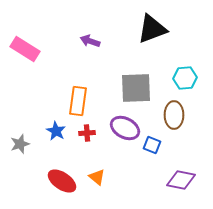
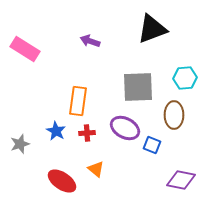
gray square: moved 2 px right, 1 px up
orange triangle: moved 1 px left, 8 px up
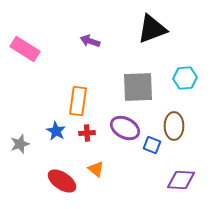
brown ellipse: moved 11 px down
purple diamond: rotated 8 degrees counterclockwise
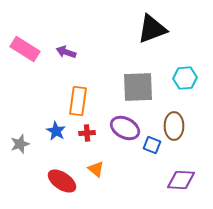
purple arrow: moved 24 px left, 11 px down
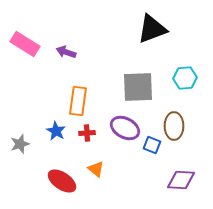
pink rectangle: moved 5 px up
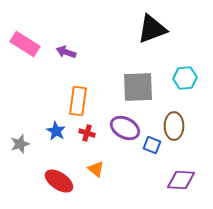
red cross: rotated 21 degrees clockwise
red ellipse: moved 3 px left
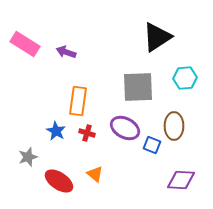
black triangle: moved 5 px right, 8 px down; rotated 12 degrees counterclockwise
gray star: moved 8 px right, 13 px down
orange triangle: moved 1 px left, 5 px down
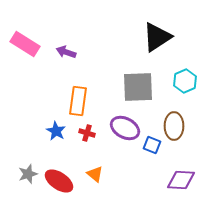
cyan hexagon: moved 3 px down; rotated 20 degrees counterclockwise
gray star: moved 17 px down
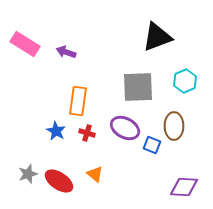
black triangle: rotated 12 degrees clockwise
purple diamond: moved 3 px right, 7 px down
